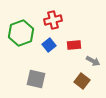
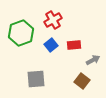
red cross: rotated 18 degrees counterclockwise
blue square: moved 2 px right
gray arrow: moved 1 px up; rotated 56 degrees counterclockwise
gray square: rotated 18 degrees counterclockwise
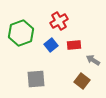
red cross: moved 6 px right, 1 px down
gray arrow: rotated 120 degrees counterclockwise
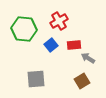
green hexagon: moved 3 px right, 4 px up; rotated 25 degrees clockwise
gray arrow: moved 5 px left, 2 px up
brown square: rotated 21 degrees clockwise
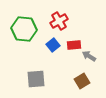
blue square: moved 2 px right
gray arrow: moved 1 px right, 2 px up
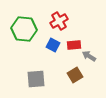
blue square: rotated 24 degrees counterclockwise
brown square: moved 7 px left, 6 px up
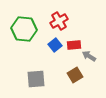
blue square: moved 2 px right; rotated 24 degrees clockwise
